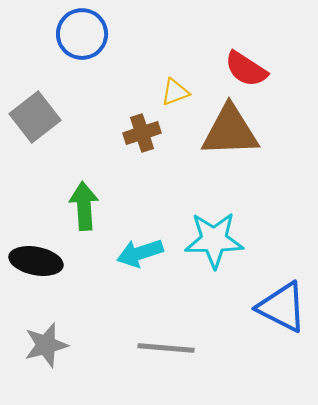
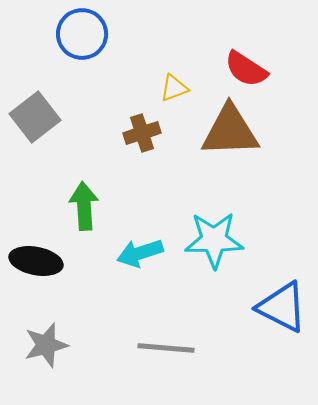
yellow triangle: moved 1 px left, 4 px up
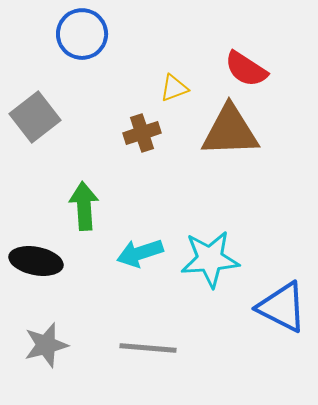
cyan star: moved 4 px left, 19 px down; rotated 4 degrees counterclockwise
gray line: moved 18 px left
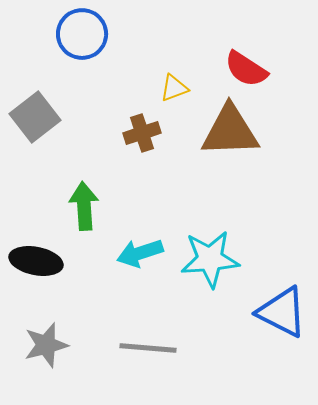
blue triangle: moved 5 px down
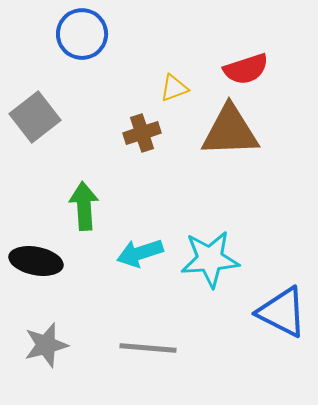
red semicircle: rotated 51 degrees counterclockwise
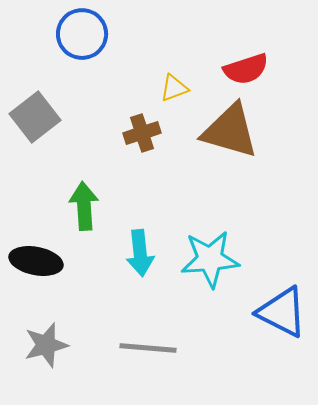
brown triangle: rotated 18 degrees clockwise
cyan arrow: rotated 78 degrees counterclockwise
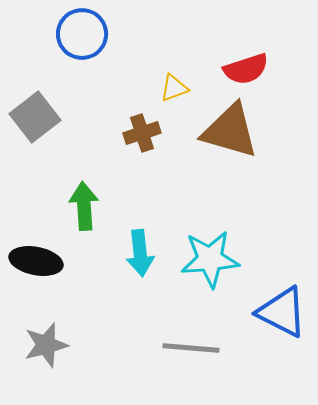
gray line: moved 43 px right
